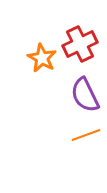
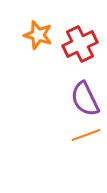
orange star: moved 4 px left, 23 px up; rotated 12 degrees counterclockwise
purple semicircle: moved 4 px down
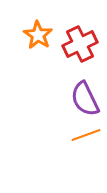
orange star: rotated 16 degrees clockwise
